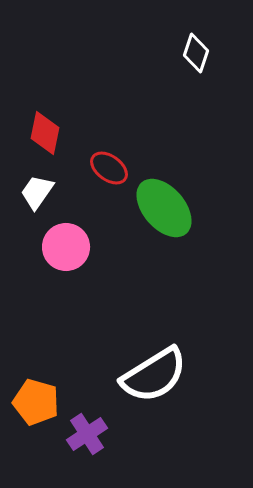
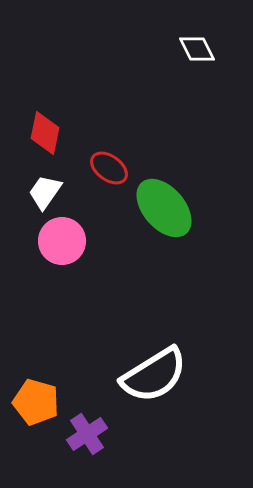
white diamond: moved 1 px right, 4 px up; rotated 45 degrees counterclockwise
white trapezoid: moved 8 px right
pink circle: moved 4 px left, 6 px up
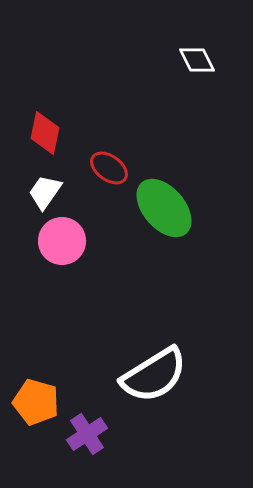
white diamond: moved 11 px down
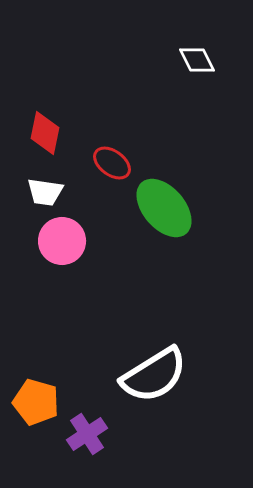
red ellipse: moved 3 px right, 5 px up
white trapezoid: rotated 117 degrees counterclockwise
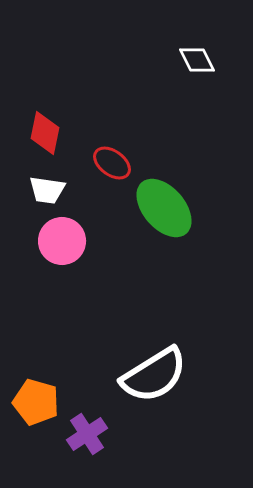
white trapezoid: moved 2 px right, 2 px up
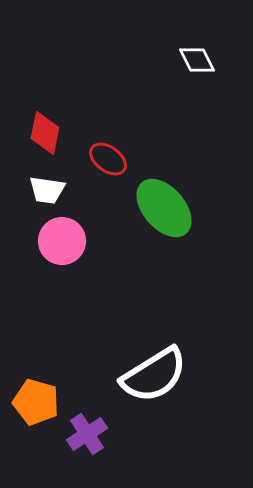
red ellipse: moved 4 px left, 4 px up
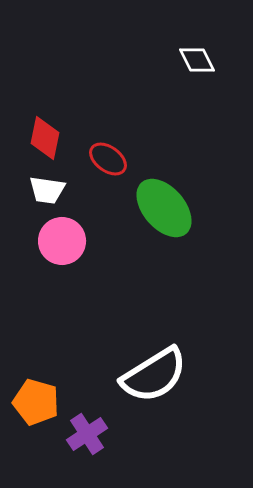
red diamond: moved 5 px down
